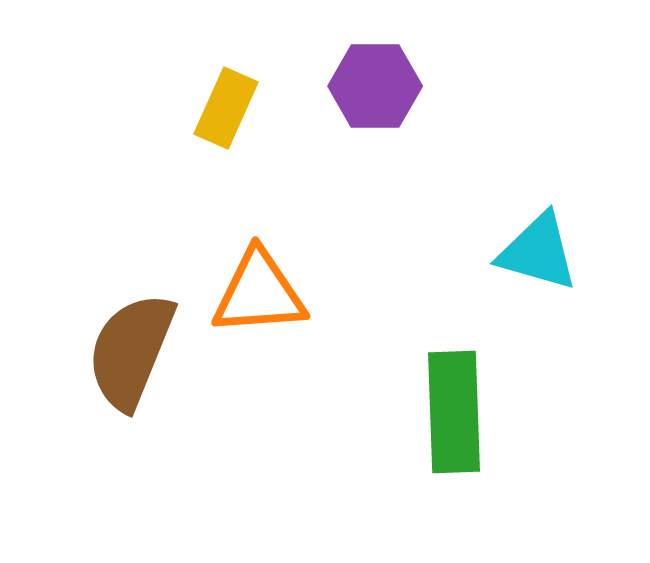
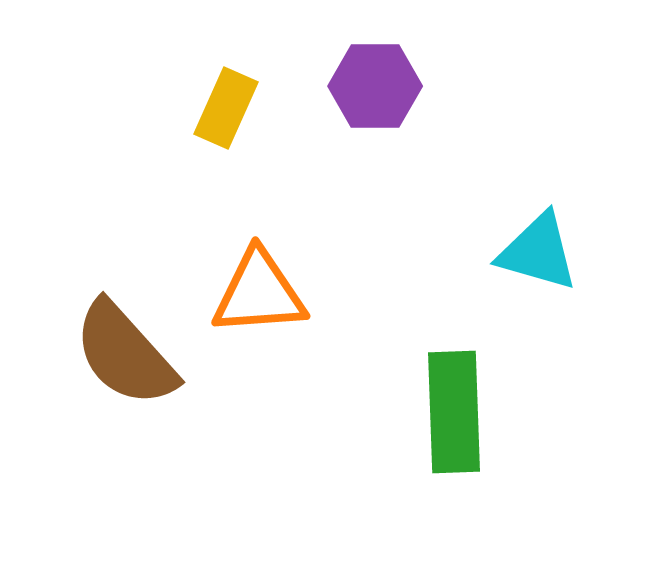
brown semicircle: moved 6 px left, 3 px down; rotated 64 degrees counterclockwise
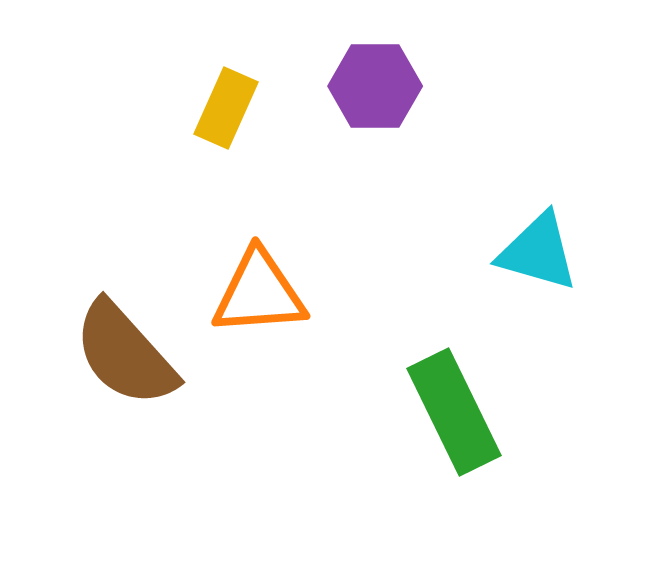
green rectangle: rotated 24 degrees counterclockwise
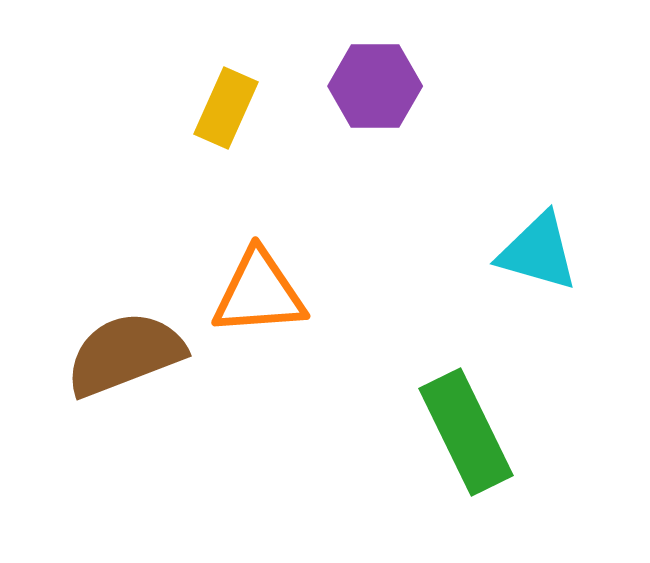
brown semicircle: rotated 111 degrees clockwise
green rectangle: moved 12 px right, 20 px down
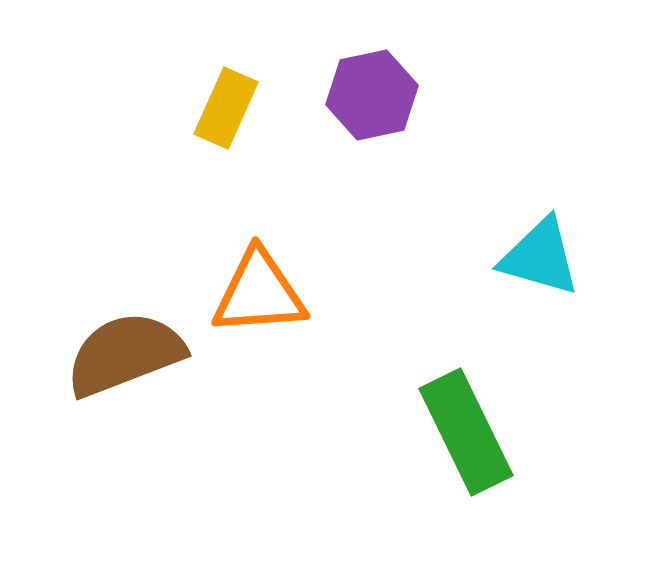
purple hexagon: moved 3 px left, 9 px down; rotated 12 degrees counterclockwise
cyan triangle: moved 2 px right, 5 px down
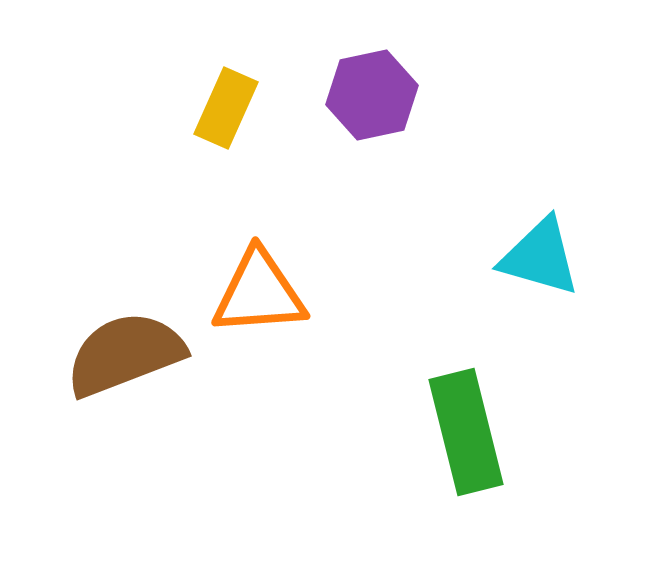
green rectangle: rotated 12 degrees clockwise
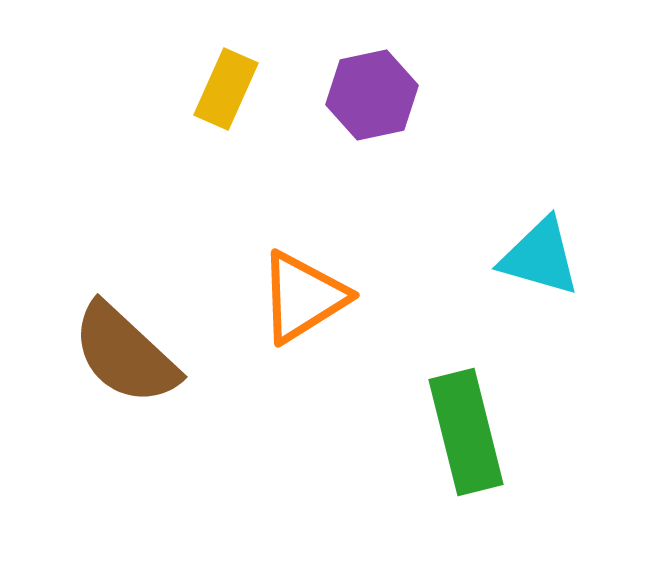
yellow rectangle: moved 19 px up
orange triangle: moved 44 px right, 4 px down; rotated 28 degrees counterclockwise
brown semicircle: rotated 116 degrees counterclockwise
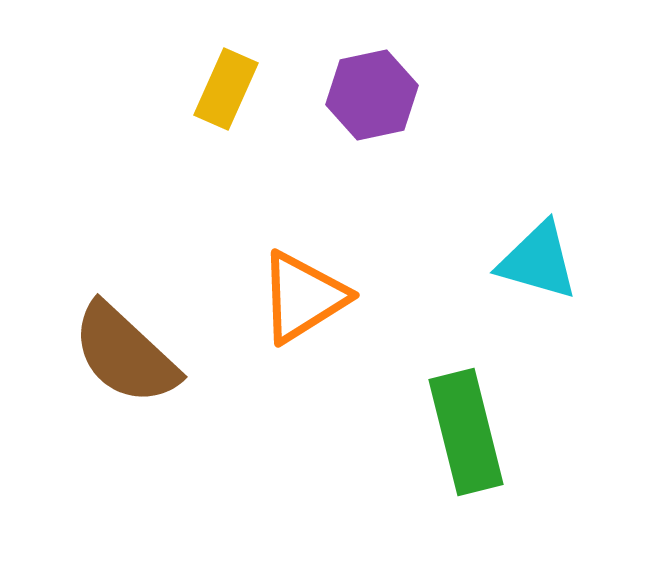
cyan triangle: moved 2 px left, 4 px down
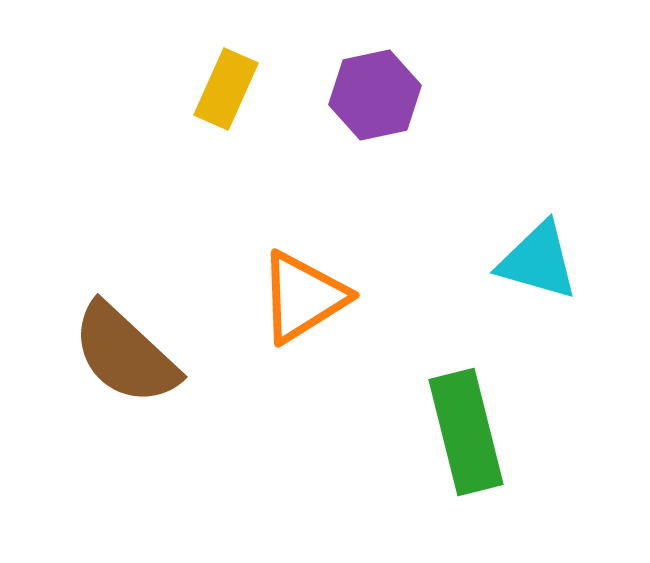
purple hexagon: moved 3 px right
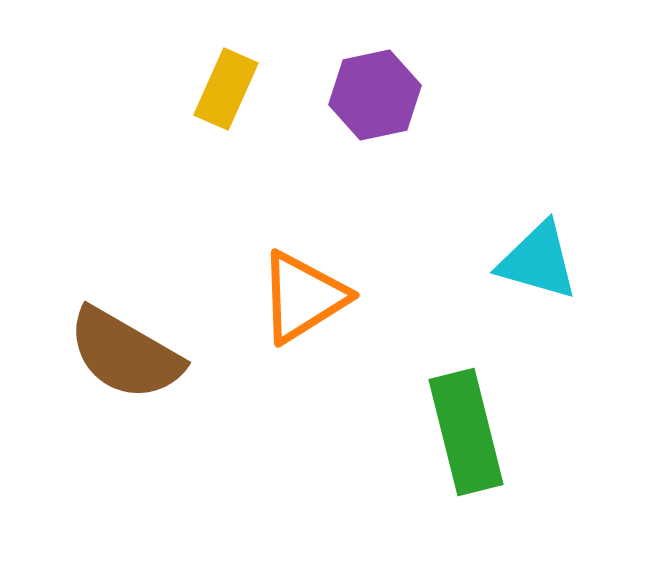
brown semicircle: rotated 13 degrees counterclockwise
